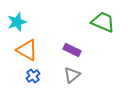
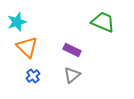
orange triangle: moved 3 px up; rotated 15 degrees clockwise
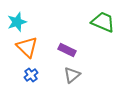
purple rectangle: moved 5 px left
blue cross: moved 2 px left, 1 px up
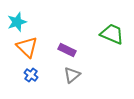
green trapezoid: moved 9 px right, 12 px down
blue cross: rotated 16 degrees counterclockwise
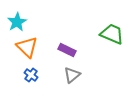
cyan star: rotated 12 degrees counterclockwise
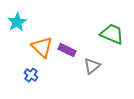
orange triangle: moved 15 px right
gray triangle: moved 20 px right, 9 px up
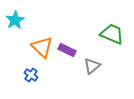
cyan star: moved 2 px left, 2 px up
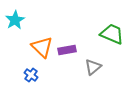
purple rectangle: rotated 36 degrees counterclockwise
gray triangle: moved 1 px right, 1 px down
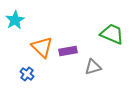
purple rectangle: moved 1 px right, 1 px down
gray triangle: rotated 24 degrees clockwise
blue cross: moved 4 px left, 1 px up
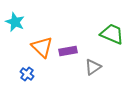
cyan star: moved 2 px down; rotated 18 degrees counterclockwise
gray triangle: rotated 18 degrees counterclockwise
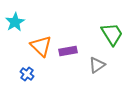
cyan star: rotated 18 degrees clockwise
green trapezoid: rotated 35 degrees clockwise
orange triangle: moved 1 px left, 1 px up
gray triangle: moved 4 px right, 2 px up
